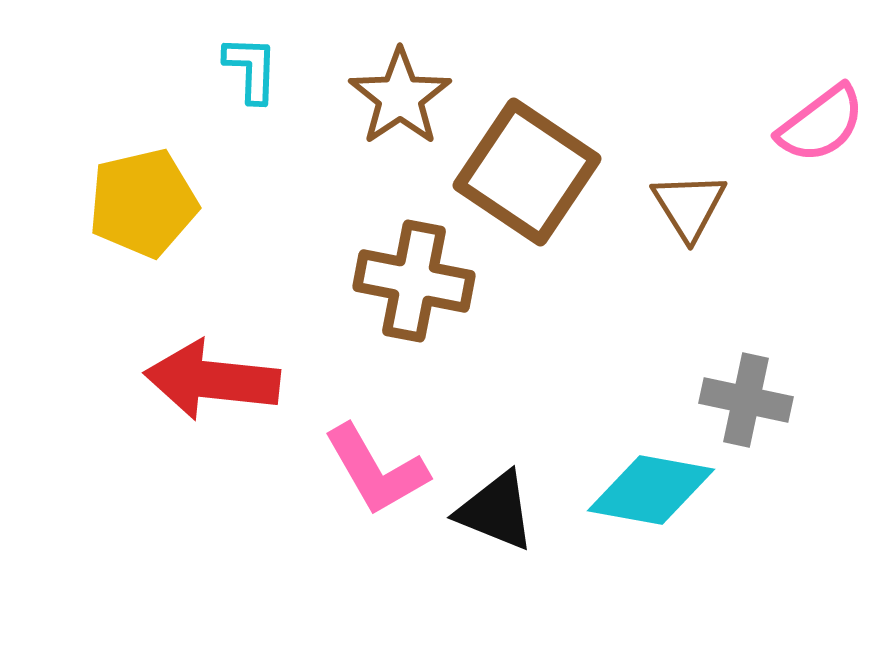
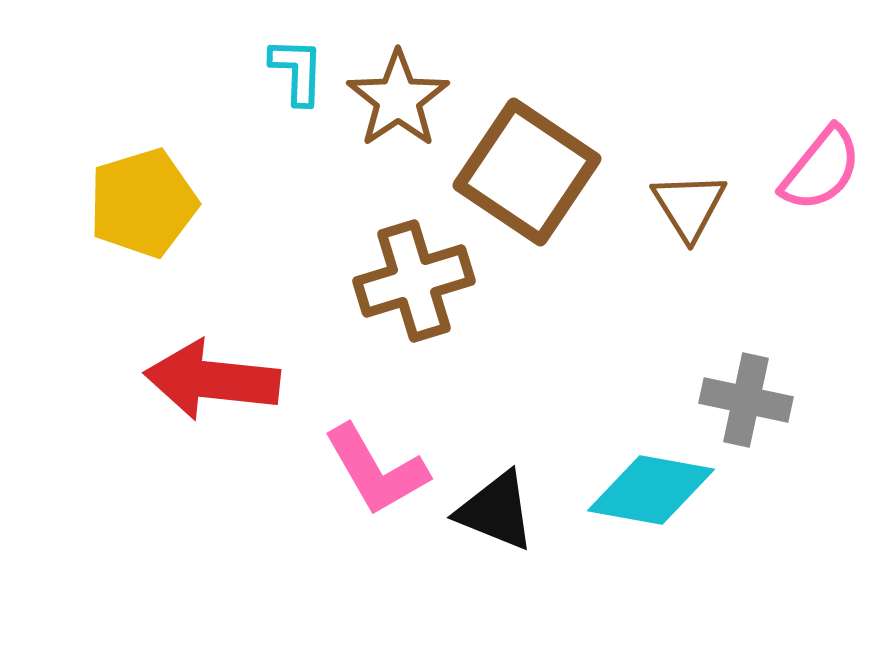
cyan L-shape: moved 46 px right, 2 px down
brown star: moved 2 px left, 2 px down
pink semicircle: moved 45 px down; rotated 14 degrees counterclockwise
yellow pentagon: rotated 4 degrees counterclockwise
brown cross: rotated 28 degrees counterclockwise
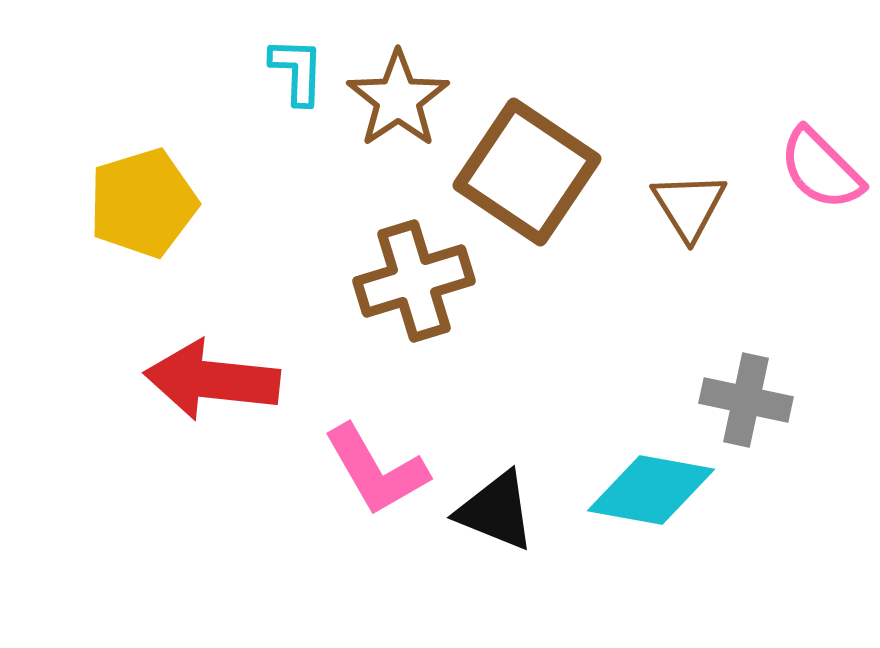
pink semicircle: rotated 96 degrees clockwise
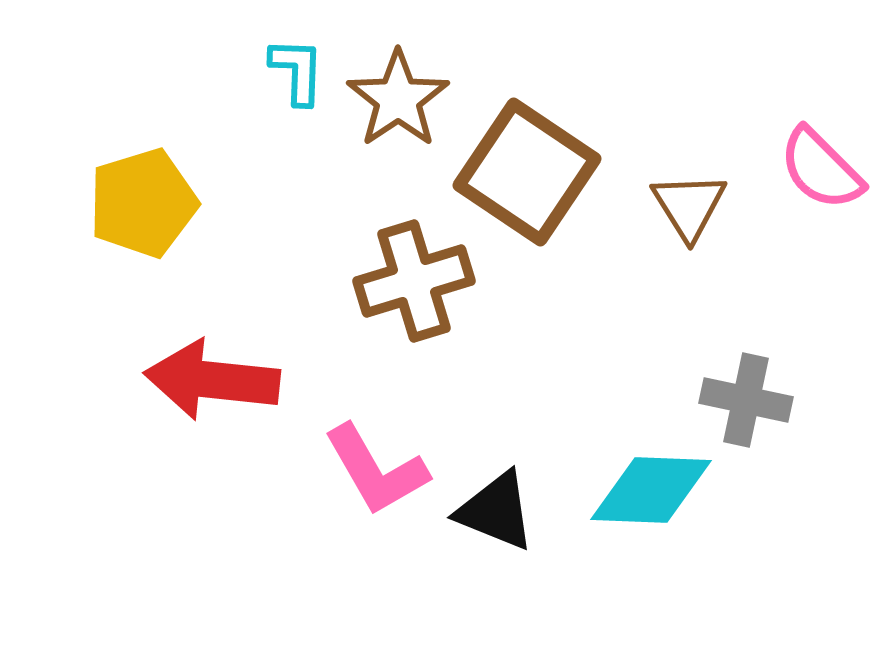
cyan diamond: rotated 8 degrees counterclockwise
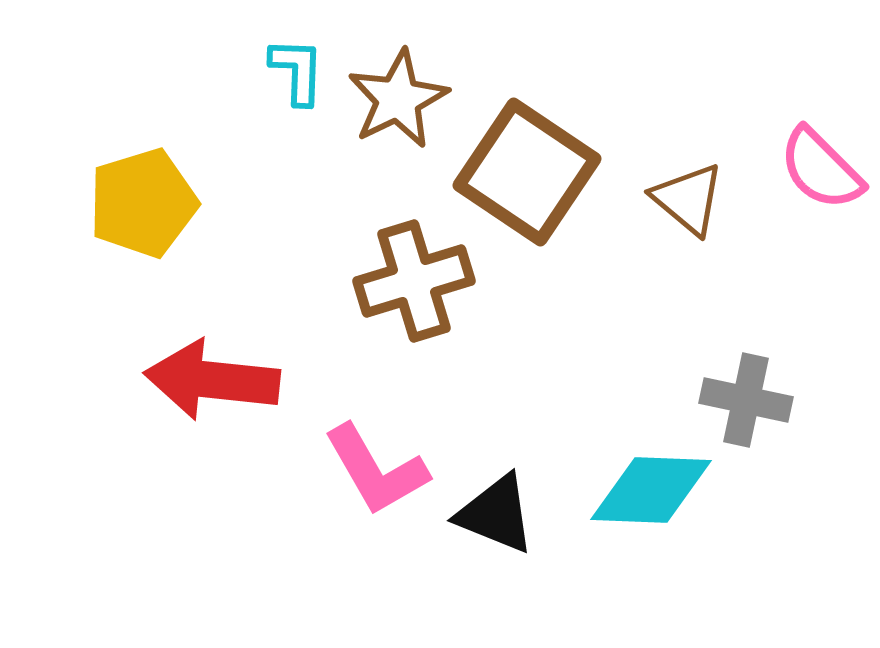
brown star: rotated 8 degrees clockwise
brown triangle: moved 1 px left, 7 px up; rotated 18 degrees counterclockwise
black triangle: moved 3 px down
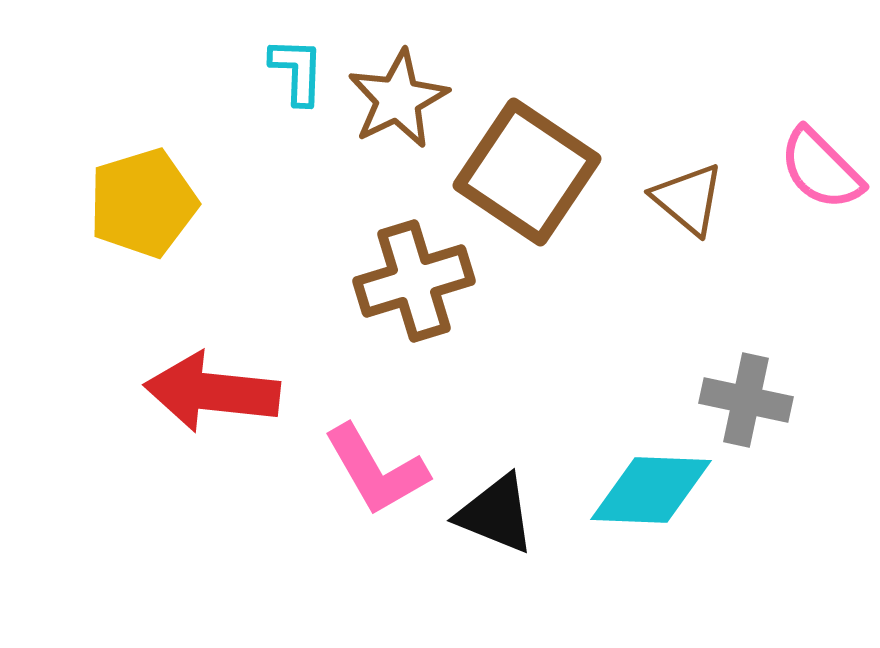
red arrow: moved 12 px down
